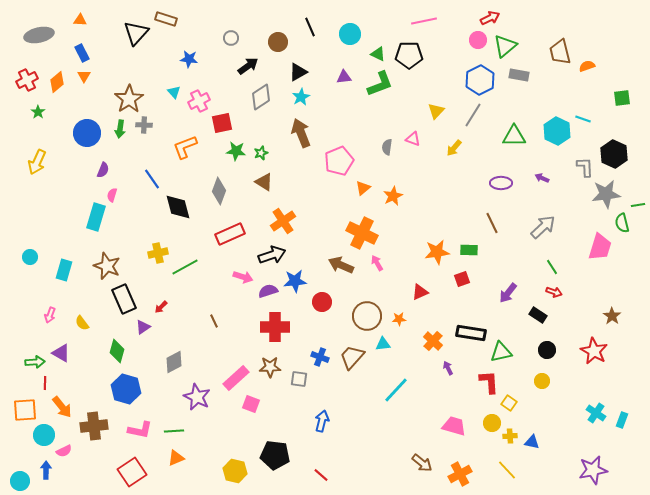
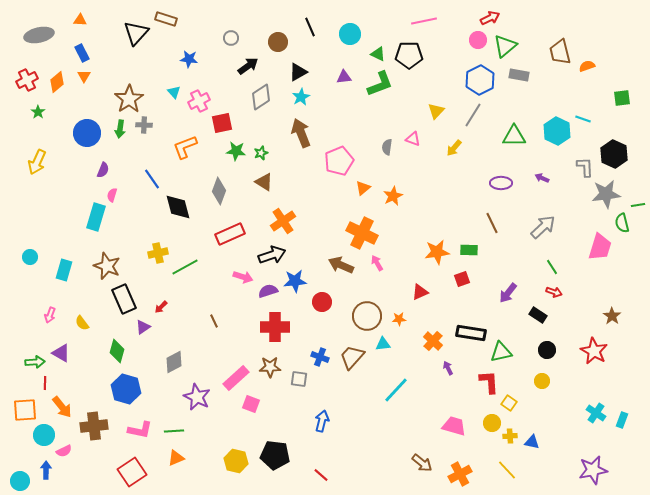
yellow hexagon at (235, 471): moved 1 px right, 10 px up
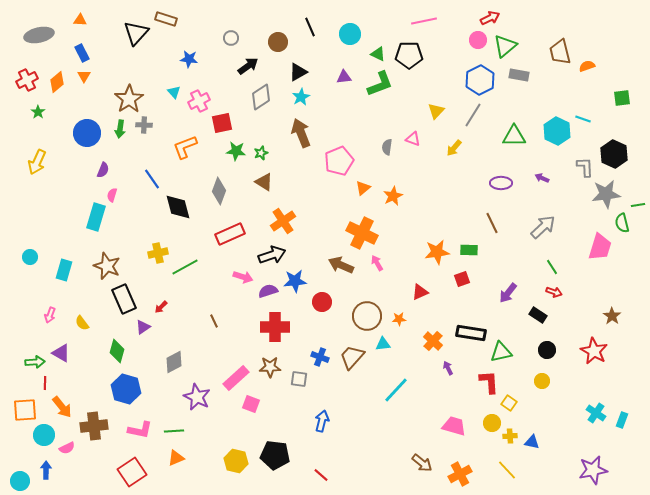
pink semicircle at (64, 451): moved 3 px right, 3 px up
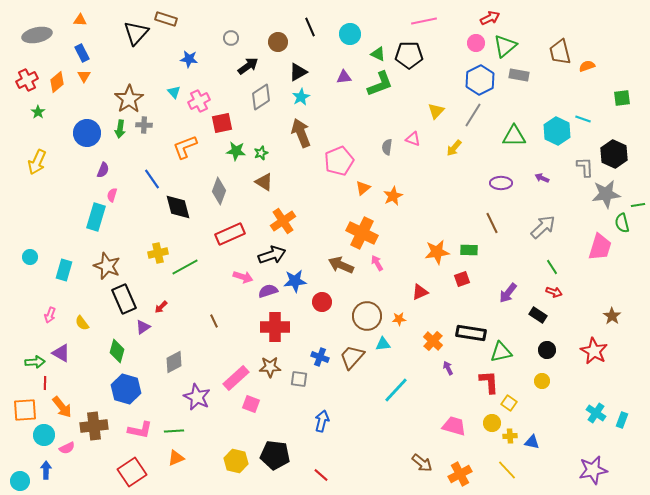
gray ellipse at (39, 35): moved 2 px left
pink circle at (478, 40): moved 2 px left, 3 px down
